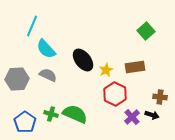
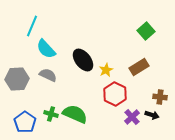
brown rectangle: moved 4 px right; rotated 24 degrees counterclockwise
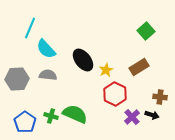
cyan line: moved 2 px left, 2 px down
gray semicircle: rotated 18 degrees counterclockwise
green cross: moved 2 px down
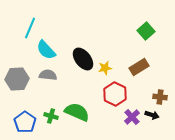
cyan semicircle: moved 1 px down
black ellipse: moved 1 px up
yellow star: moved 1 px left, 2 px up; rotated 16 degrees clockwise
green semicircle: moved 2 px right, 2 px up
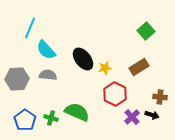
green cross: moved 2 px down
blue pentagon: moved 2 px up
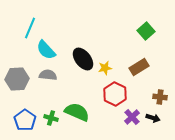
black arrow: moved 1 px right, 3 px down
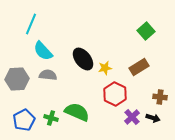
cyan line: moved 1 px right, 4 px up
cyan semicircle: moved 3 px left, 1 px down
blue pentagon: moved 1 px left; rotated 10 degrees clockwise
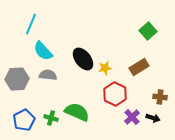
green square: moved 2 px right
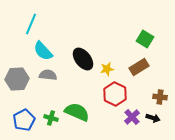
green square: moved 3 px left, 8 px down; rotated 18 degrees counterclockwise
yellow star: moved 2 px right, 1 px down
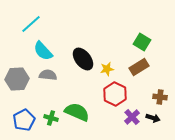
cyan line: rotated 25 degrees clockwise
green square: moved 3 px left, 3 px down
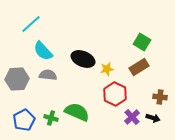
black ellipse: rotated 30 degrees counterclockwise
